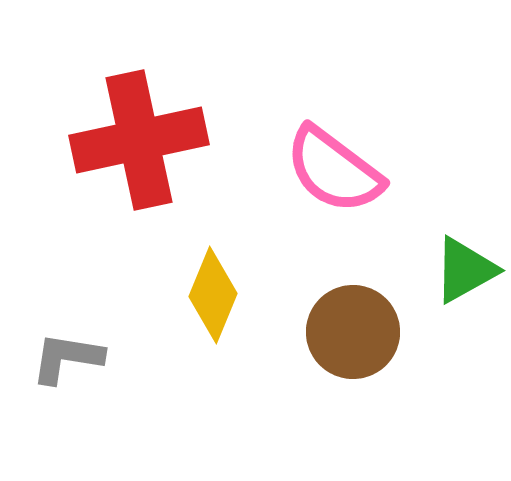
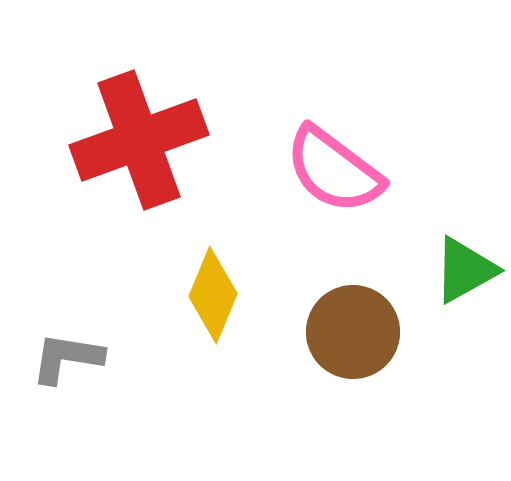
red cross: rotated 8 degrees counterclockwise
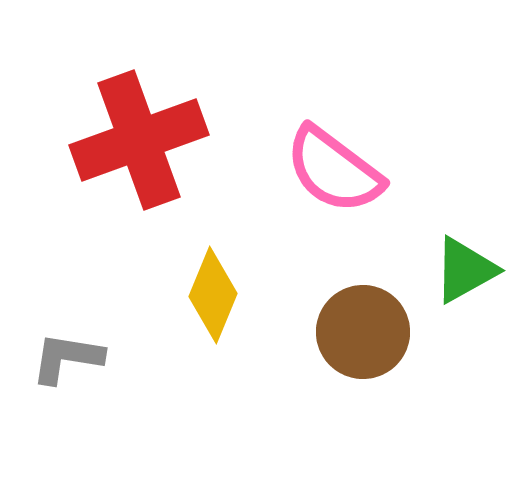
brown circle: moved 10 px right
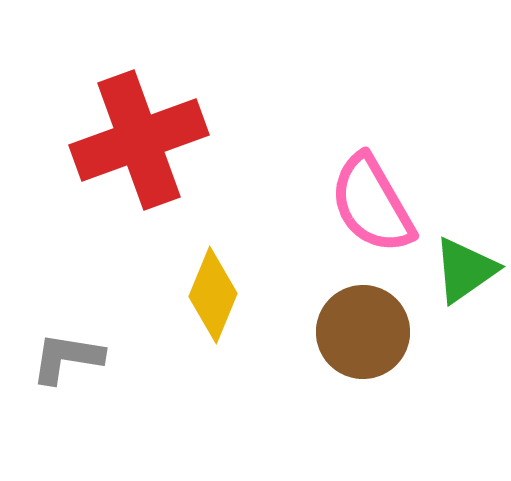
pink semicircle: moved 38 px right, 34 px down; rotated 23 degrees clockwise
green triangle: rotated 6 degrees counterclockwise
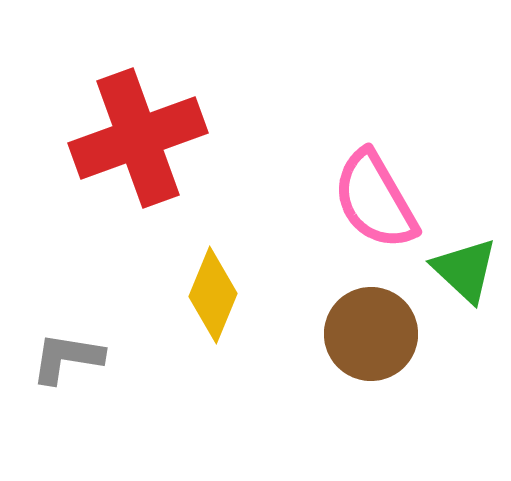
red cross: moved 1 px left, 2 px up
pink semicircle: moved 3 px right, 4 px up
green triangle: rotated 42 degrees counterclockwise
brown circle: moved 8 px right, 2 px down
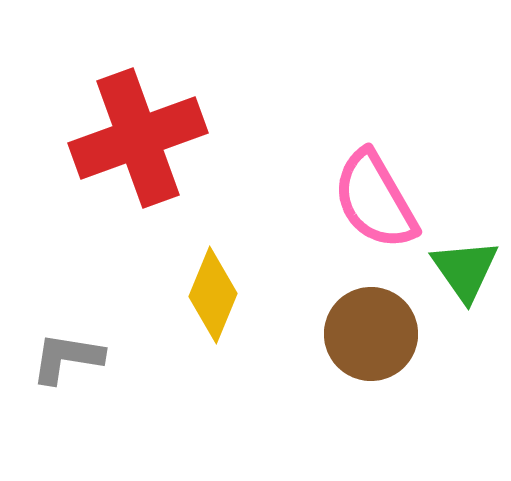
green triangle: rotated 12 degrees clockwise
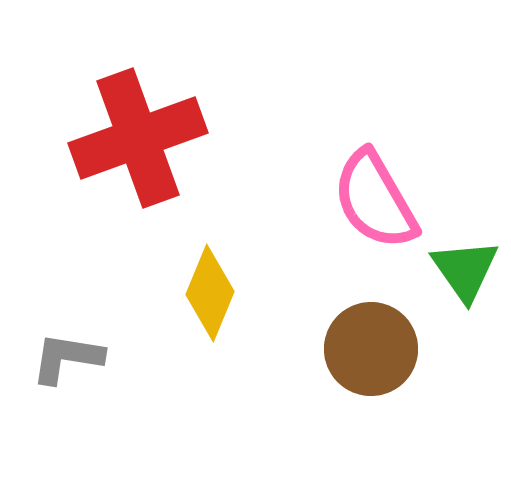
yellow diamond: moved 3 px left, 2 px up
brown circle: moved 15 px down
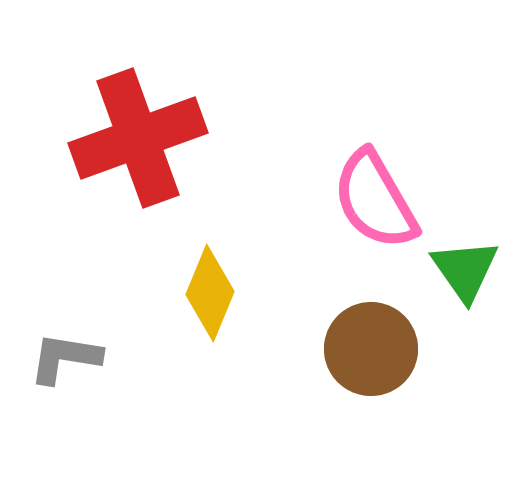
gray L-shape: moved 2 px left
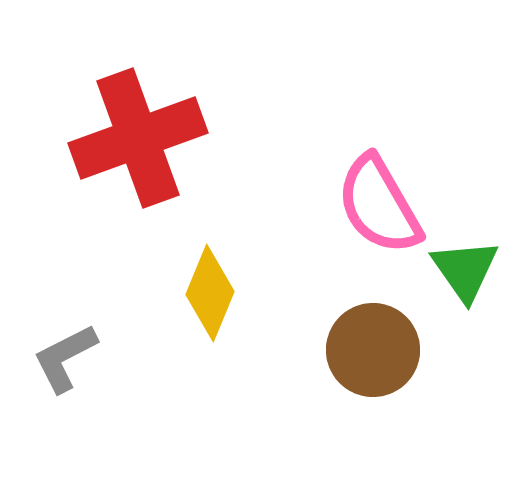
pink semicircle: moved 4 px right, 5 px down
brown circle: moved 2 px right, 1 px down
gray L-shape: rotated 36 degrees counterclockwise
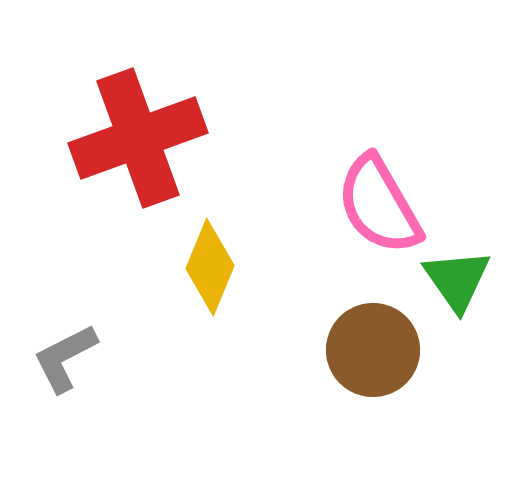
green triangle: moved 8 px left, 10 px down
yellow diamond: moved 26 px up
